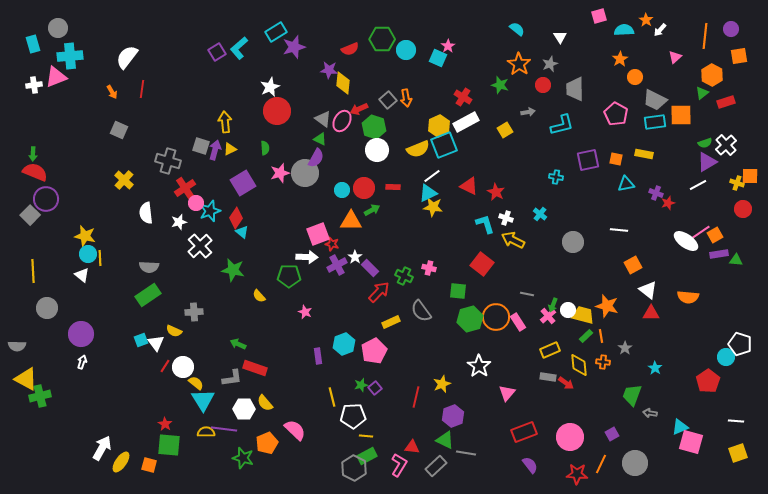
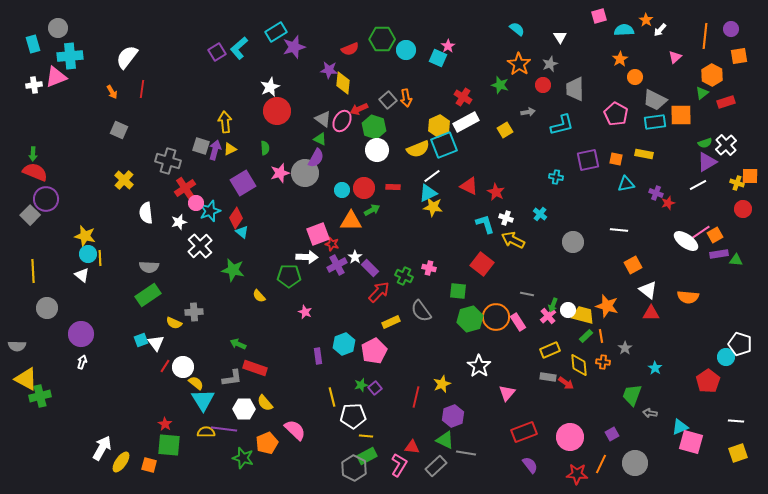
yellow semicircle at (174, 331): moved 8 px up
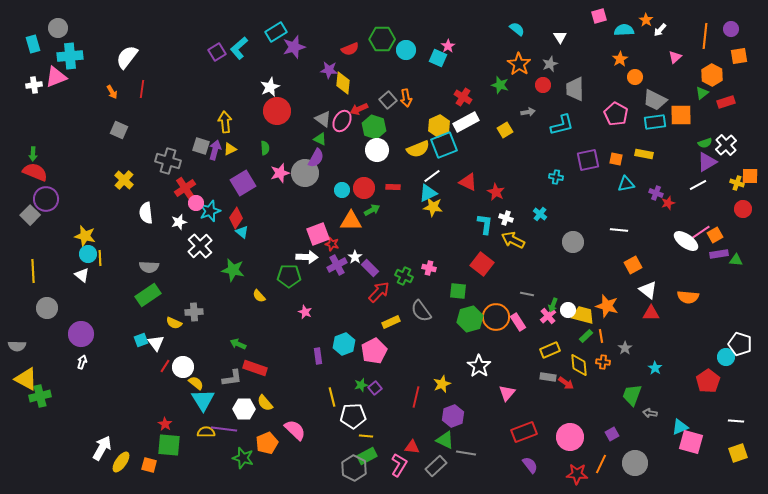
red triangle at (469, 186): moved 1 px left, 4 px up
cyan L-shape at (485, 224): rotated 25 degrees clockwise
